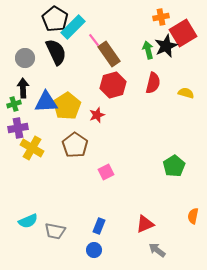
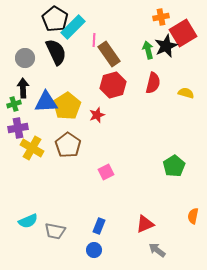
pink line: rotated 40 degrees clockwise
brown pentagon: moved 7 px left
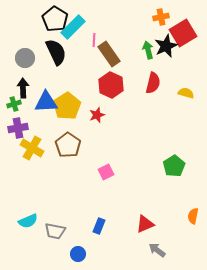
red hexagon: moved 2 px left; rotated 20 degrees counterclockwise
blue circle: moved 16 px left, 4 px down
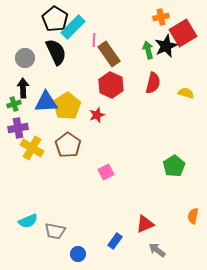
blue rectangle: moved 16 px right, 15 px down; rotated 14 degrees clockwise
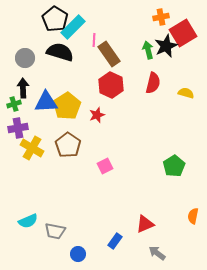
black semicircle: moved 4 px right; rotated 48 degrees counterclockwise
pink square: moved 1 px left, 6 px up
gray arrow: moved 3 px down
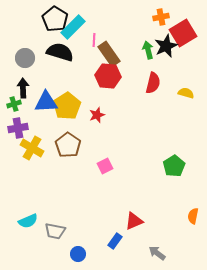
red hexagon: moved 3 px left, 9 px up; rotated 20 degrees counterclockwise
red triangle: moved 11 px left, 3 px up
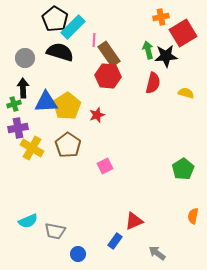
black star: moved 10 px down; rotated 20 degrees clockwise
green pentagon: moved 9 px right, 3 px down
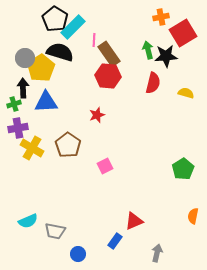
yellow pentagon: moved 26 px left, 38 px up
gray arrow: rotated 66 degrees clockwise
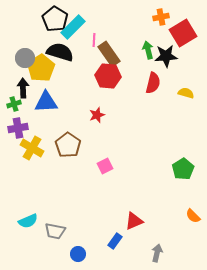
orange semicircle: rotated 56 degrees counterclockwise
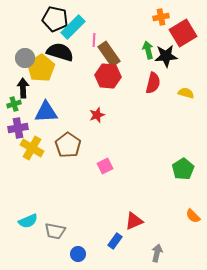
black pentagon: rotated 20 degrees counterclockwise
blue triangle: moved 10 px down
